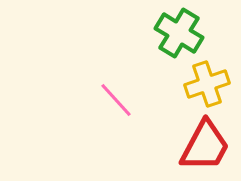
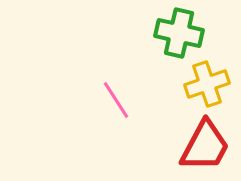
green cross: rotated 18 degrees counterclockwise
pink line: rotated 9 degrees clockwise
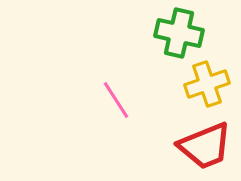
red trapezoid: rotated 40 degrees clockwise
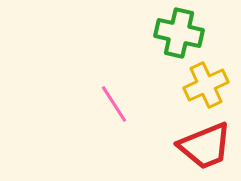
yellow cross: moved 1 px left, 1 px down; rotated 6 degrees counterclockwise
pink line: moved 2 px left, 4 px down
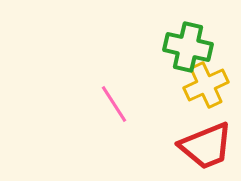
green cross: moved 9 px right, 14 px down
red trapezoid: moved 1 px right
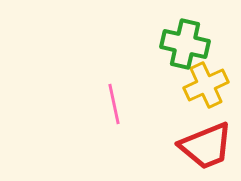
green cross: moved 3 px left, 3 px up
pink line: rotated 21 degrees clockwise
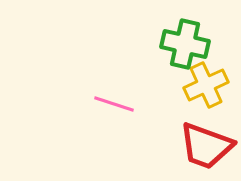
pink line: rotated 60 degrees counterclockwise
red trapezoid: rotated 42 degrees clockwise
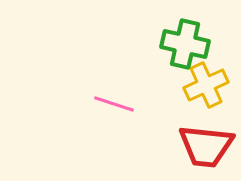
red trapezoid: rotated 14 degrees counterclockwise
